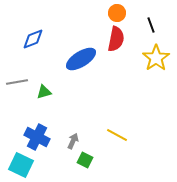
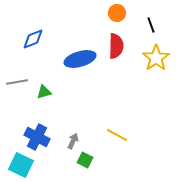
red semicircle: moved 7 px down; rotated 10 degrees counterclockwise
blue ellipse: moved 1 px left; rotated 16 degrees clockwise
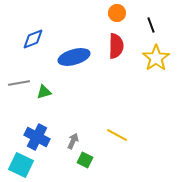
blue ellipse: moved 6 px left, 2 px up
gray line: moved 2 px right, 1 px down
